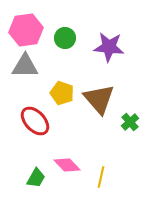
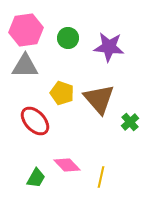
green circle: moved 3 px right
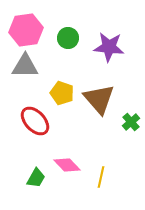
green cross: moved 1 px right
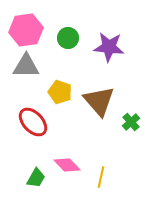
gray triangle: moved 1 px right
yellow pentagon: moved 2 px left, 1 px up
brown triangle: moved 2 px down
red ellipse: moved 2 px left, 1 px down
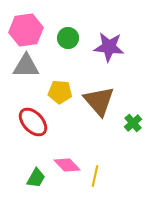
yellow pentagon: rotated 15 degrees counterclockwise
green cross: moved 2 px right, 1 px down
yellow line: moved 6 px left, 1 px up
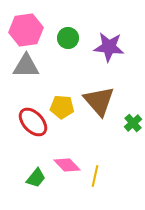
yellow pentagon: moved 2 px right, 15 px down
green trapezoid: rotated 10 degrees clockwise
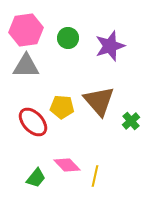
purple star: moved 1 px right, 1 px up; rotated 24 degrees counterclockwise
green cross: moved 2 px left, 2 px up
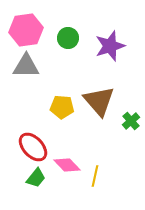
red ellipse: moved 25 px down
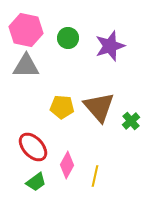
pink hexagon: rotated 20 degrees clockwise
brown triangle: moved 6 px down
pink diamond: rotated 72 degrees clockwise
green trapezoid: moved 4 px down; rotated 15 degrees clockwise
